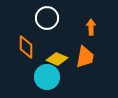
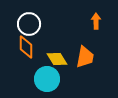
white circle: moved 18 px left, 6 px down
orange arrow: moved 5 px right, 6 px up
yellow diamond: rotated 35 degrees clockwise
cyan circle: moved 2 px down
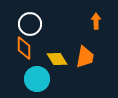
white circle: moved 1 px right
orange diamond: moved 2 px left, 1 px down
cyan circle: moved 10 px left
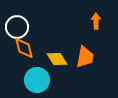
white circle: moved 13 px left, 3 px down
orange diamond: rotated 15 degrees counterclockwise
cyan circle: moved 1 px down
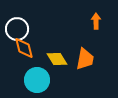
white circle: moved 2 px down
orange trapezoid: moved 2 px down
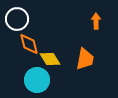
white circle: moved 10 px up
orange diamond: moved 5 px right, 4 px up
yellow diamond: moved 7 px left
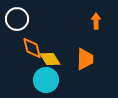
orange diamond: moved 3 px right, 4 px down
orange trapezoid: rotated 10 degrees counterclockwise
cyan circle: moved 9 px right
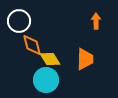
white circle: moved 2 px right, 2 px down
orange diamond: moved 3 px up
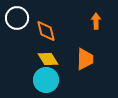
white circle: moved 2 px left, 3 px up
orange diamond: moved 14 px right, 14 px up
yellow diamond: moved 2 px left
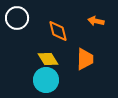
orange arrow: rotated 77 degrees counterclockwise
orange diamond: moved 12 px right
